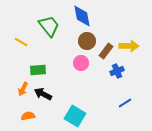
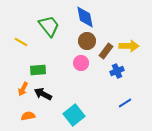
blue diamond: moved 3 px right, 1 px down
cyan square: moved 1 px left, 1 px up; rotated 20 degrees clockwise
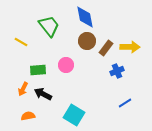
yellow arrow: moved 1 px right, 1 px down
brown rectangle: moved 3 px up
pink circle: moved 15 px left, 2 px down
cyan square: rotated 20 degrees counterclockwise
